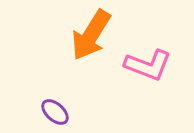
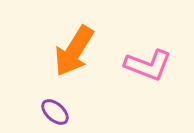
orange arrow: moved 17 px left, 16 px down
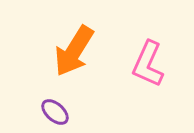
pink L-shape: moved 1 px up; rotated 93 degrees clockwise
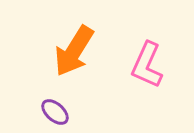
pink L-shape: moved 1 px left, 1 px down
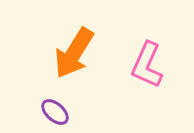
orange arrow: moved 2 px down
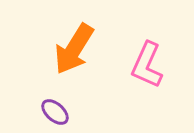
orange arrow: moved 4 px up
